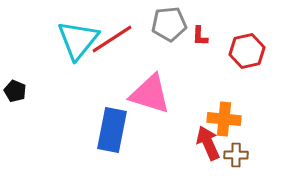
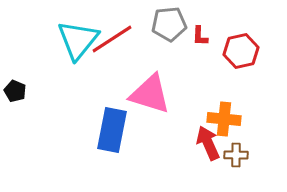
red hexagon: moved 6 px left
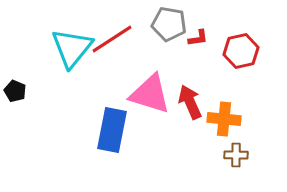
gray pentagon: rotated 16 degrees clockwise
red L-shape: moved 2 px left, 2 px down; rotated 100 degrees counterclockwise
cyan triangle: moved 6 px left, 8 px down
red arrow: moved 18 px left, 41 px up
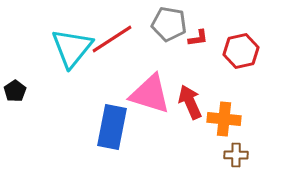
black pentagon: rotated 15 degrees clockwise
blue rectangle: moved 3 px up
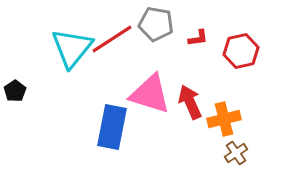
gray pentagon: moved 13 px left
orange cross: rotated 20 degrees counterclockwise
brown cross: moved 2 px up; rotated 35 degrees counterclockwise
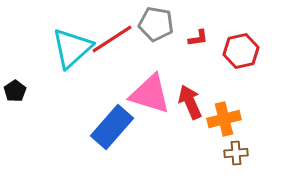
cyan triangle: rotated 9 degrees clockwise
blue rectangle: rotated 30 degrees clockwise
brown cross: rotated 30 degrees clockwise
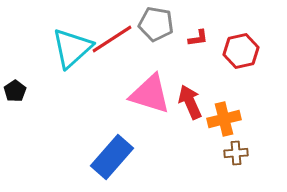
blue rectangle: moved 30 px down
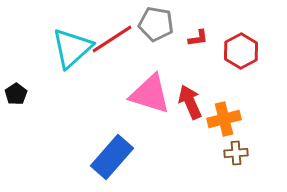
red hexagon: rotated 16 degrees counterclockwise
black pentagon: moved 1 px right, 3 px down
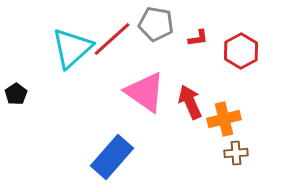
red line: rotated 9 degrees counterclockwise
pink triangle: moved 5 px left, 2 px up; rotated 18 degrees clockwise
